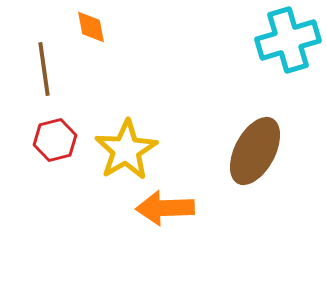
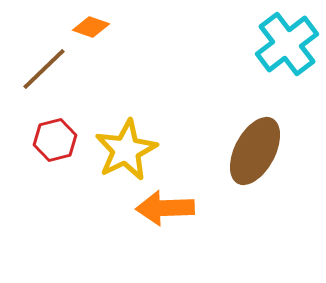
orange diamond: rotated 60 degrees counterclockwise
cyan cross: moved 1 px left, 4 px down; rotated 20 degrees counterclockwise
brown line: rotated 54 degrees clockwise
yellow star: rotated 4 degrees clockwise
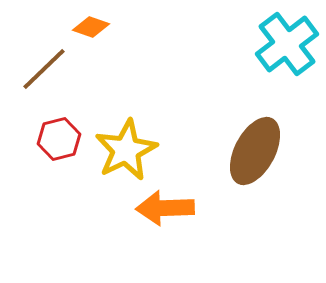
red hexagon: moved 4 px right, 1 px up
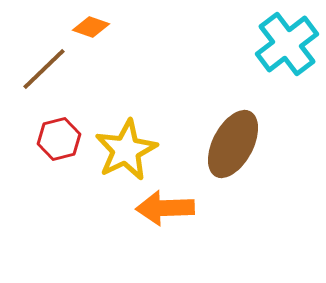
brown ellipse: moved 22 px left, 7 px up
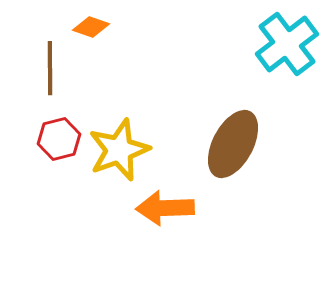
brown line: moved 6 px right, 1 px up; rotated 46 degrees counterclockwise
yellow star: moved 7 px left; rotated 6 degrees clockwise
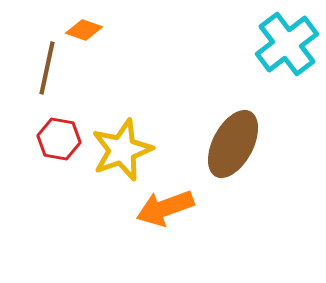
orange diamond: moved 7 px left, 3 px down
brown line: moved 3 px left; rotated 12 degrees clockwise
red hexagon: rotated 24 degrees clockwise
yellow star: moved 3 px right
orange arrow: rotated 18 degrees counterclockwise
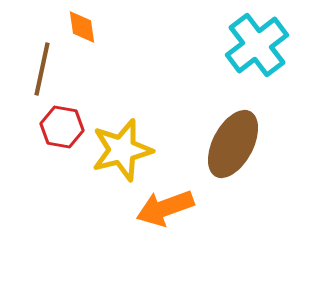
orange diamond: moved 2 px left, 3 px up; rotated 63 degrees clockwise
cyan cross: moved 30 px left, 1 px down
brown line: moved 5 px left, 1 px down
red hexagon: moved 3 px right, 12 px up
yellow star: rotated 6 degrees clockwise
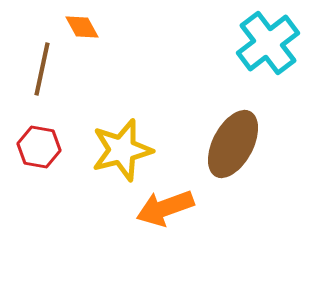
orange diamond: rotated 21 degrees counterclockwise
cyan cross: moved 11 px right, 2 px up
red hexagon: moved 23 px left, 20 px down
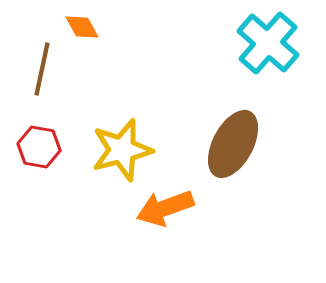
cyan cross: rotated 12 degrees counterclockwise
